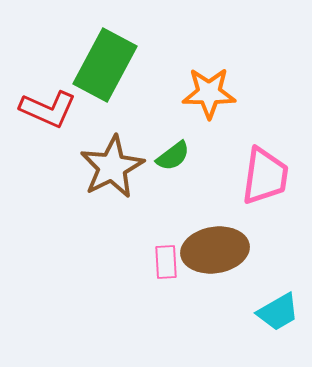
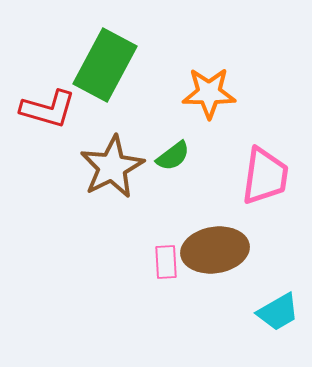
red L-shape: rotated 8 degrees counterclockwise
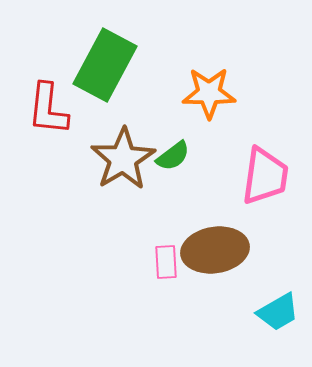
red L-shape: rotated 80 degrees clockwise
brown star: moved 11 px right, 8 px up; rotated 4 degrees counterclockwise
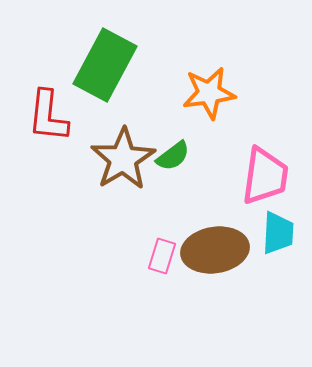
orange star: rotated 8 degrees counterclockwise
red L-shape: moved 7 px down
pink rectangle: moved 4 px left, 6 px up; rotated 20 degrees clockwise
cyan trapezoid: moved 79 px up; rotated 57 degrees counterclockwise
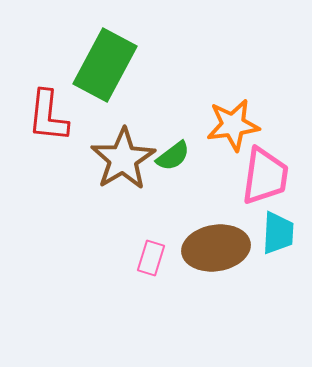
orange star: moved 24 px right, 32 px down
brown ellipse: moved 1 px right, 2 px up
pink rectangle: moved 11 px left, 2 px down
